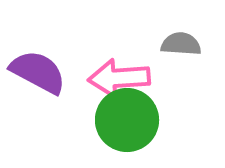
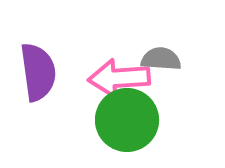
gray semicircle: moved 20 px left, 15 px down
purple semicircle: rotated 54 degrees clockwise
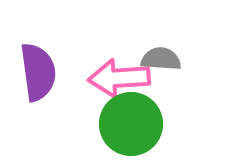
green circle: moved 4 px right, 4 px down
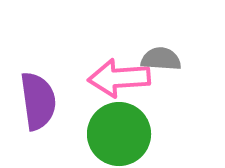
purple semicircle: moved 29 px down
green circle: moved 12 px left, 10 px down
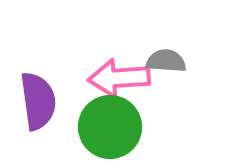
gray semicircle: moved 5 px right, 2 px down
green circle: moved 9 px left, 7 px up
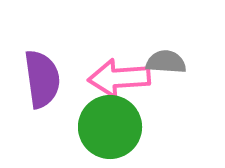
gray semicircle: moved 1 px down
purple semicircle: moved 4 px right, 22 px up
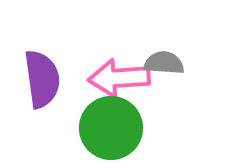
gray semicircle: moved 2 px left, 1 px down
green circle: moved 1 px right, 1 px down
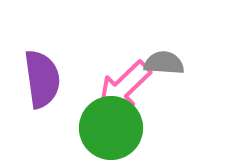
pink arrow: moved 5 px right, 9 px down; rotated 40 degrees counterclockwise
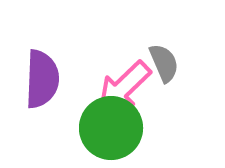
gray semicircle: rotated 63 degrees clockwise
purple semicircle: rotated 10 degrees clockwise
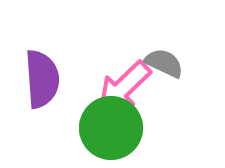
gray semicircle: rotated 42 degrees counterclockwise
purple semicircle: rotated 6 degrees counterclockwise
